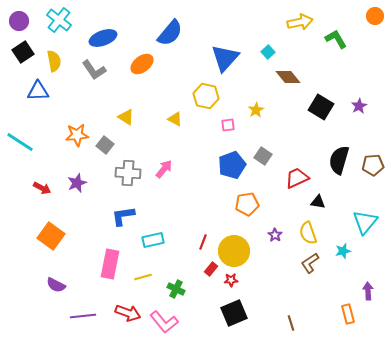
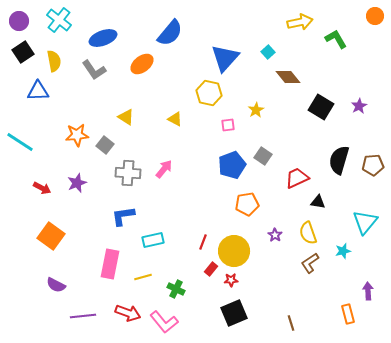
yellow hexagon at (206, 96): moved 3 px right, 3 px up
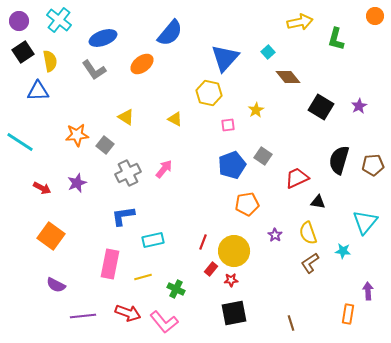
green L-shape at (336, 39): rotated 135 degrees counterclockwise
yellow semicircle at (54, 61): moved 4 px left
gray cross at (128, 173): rotated 30 degrees counterclockwise
cyan star at (343, 251): rotated 21 degrees clockwise
black square at (234, 313): rotated 12 degrees clockwise
orange rectangle at (348, 314): rotated 24 degrees clockwise
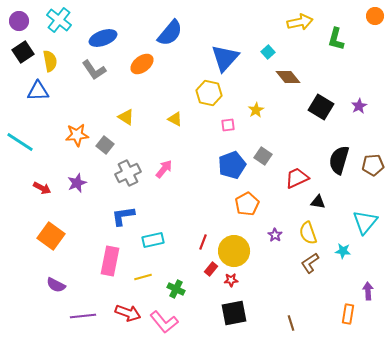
orange pentagon at (247, 204): rotated 20 degrees counterclockwise
pink rectangle at (110, 264): moved 3 px up
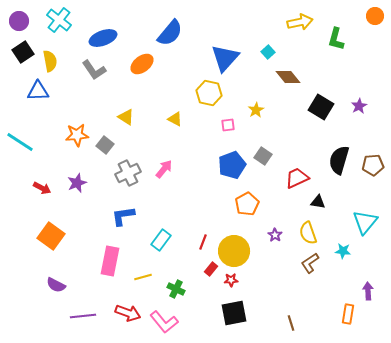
cyan rectangle at (153, 240): moved 8 px right; rotated 40 degrees counterclockwise
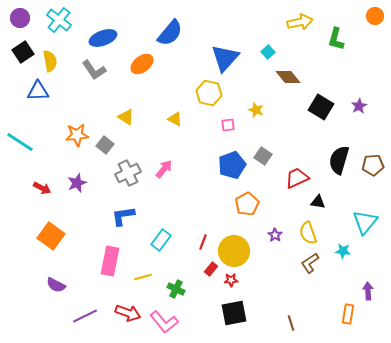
purple circle at (19, 21): moved 1 px right, 3 px up
yellow star at (256, 110): rotated 21 degrees counterclockwise
purple line at (83, 316): moved 2 px right; rotated 20 degrees counterclockwise
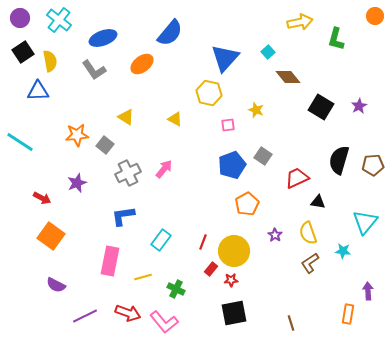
red arrow at (42, 188): moved 10 px down
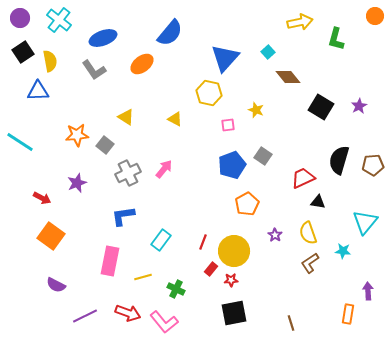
red trapezoid at (297, 178): moved 6 px right
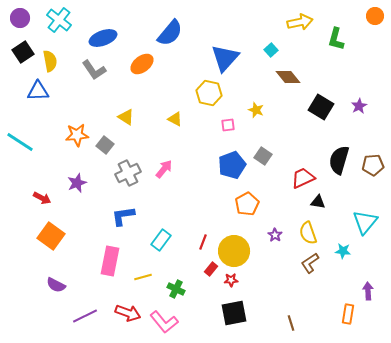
cyan square at (268, 52): moved 3 px right, 2 px up
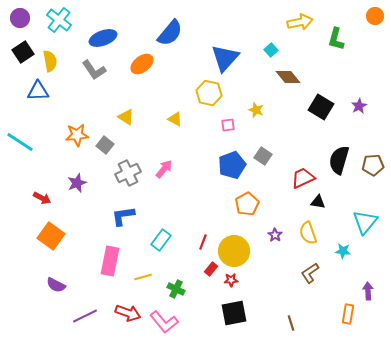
brown L-shape at (310, 263): moved 10 px down
